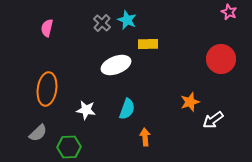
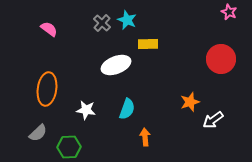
pink semicircle: moved 2 px right, 1 px down; rotated 114 degrees clockwise
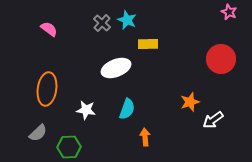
white ellipse: moved 3 px down
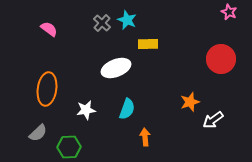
white star: rotated 18 degrees counterclockwise
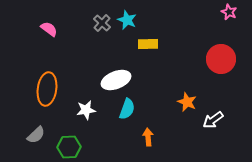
white ellipse: moved 12 px down
orange star: moved 3 px left; rotated 30 degrees counterclockwise
gray semicircle: moved 2 px left, 2 px down
orange arrow: moved 3 px right
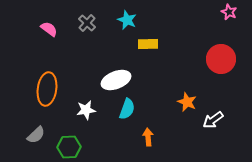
gray cross: moved 15 px left
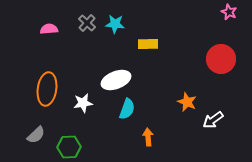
cyan star: moved 12 px left, 4 px down; rotated 18 degrees counterclockwise
pink semicircle: rotated 42 degrees counterclockwise
white star: moved 3 px left, 7 px up
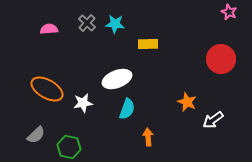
white ellipse: moved 1 px right, 1 px up
orange ellipse: rotated 68 degrees counterclockwise
green hexagon: rotated 15 degrees clockwise
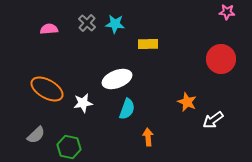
pink star: moved 2 px left; rotated 21 degrees counterclockwise
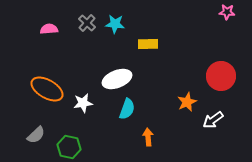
red circle: moved 17 px down
orange star: rotated 24 degrees clockwise
